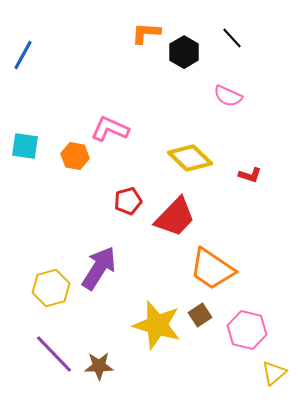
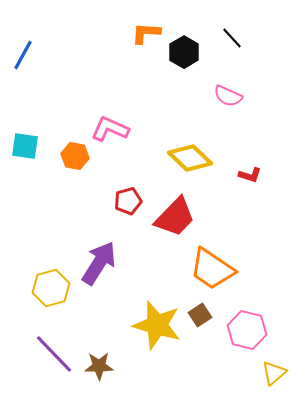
purple arrow: moved 5 px up
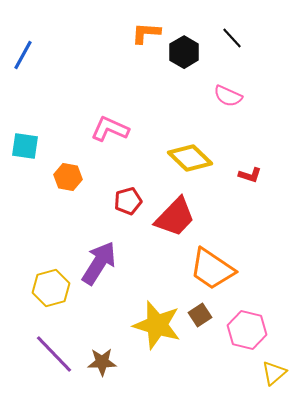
orange hexagon: moved 7 px left, 21 px down
brown star: moved 3 px right, 4 px up
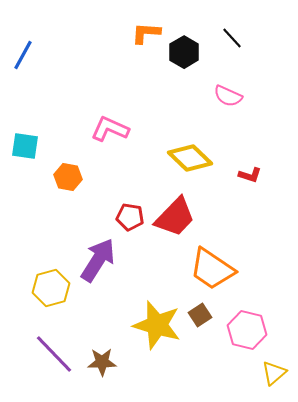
red pentagon: moved 2 px right, 16 px down; rotated 24 degrees clockwise
purple arrow: moved 1 px left, 3 px up
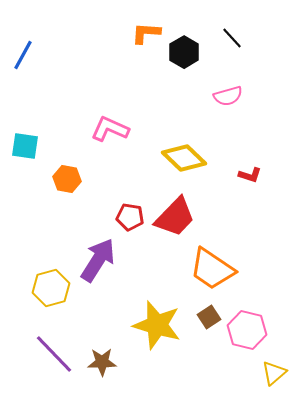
pink semicircle: rotated 40 degrees counterclockwise
yellow diamond: moved 6 px left
orange hexagon: moved 1 px left, 2 px down
brown square: moved 9 px right, 2 px down
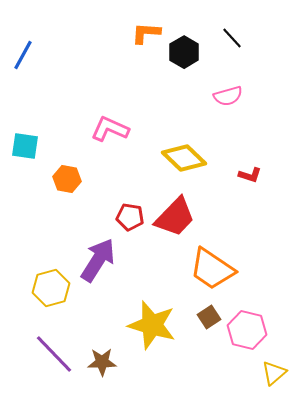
yellow star: moved 5 px left
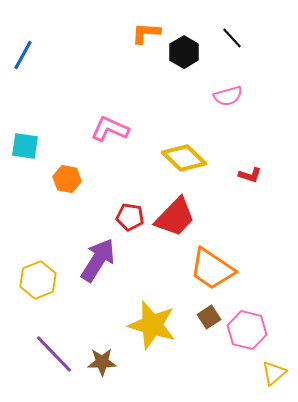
yellow hexagon: moved 13 px left, 8 px up; rotated 6 degrees counterclockwise
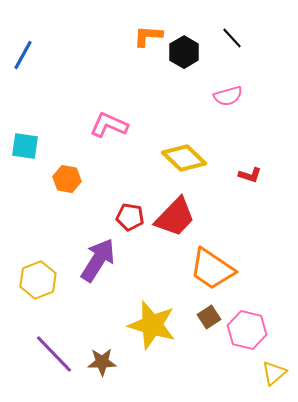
orange L-shape: moved 2 px right, 3 px down
pink L-shape: moved 1 px left, 4 px up
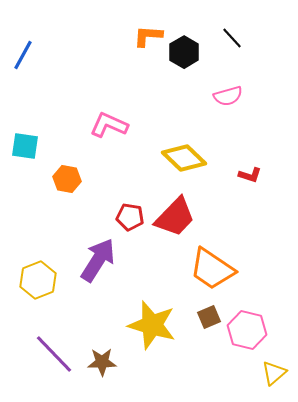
brown square: rotated 10 degrees clockwise
